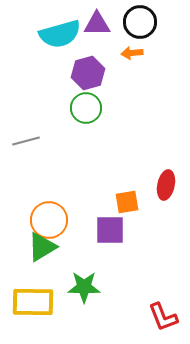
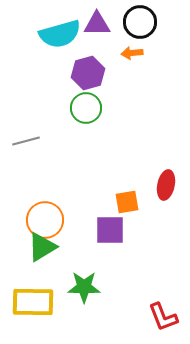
orange circle: moved 4 px left
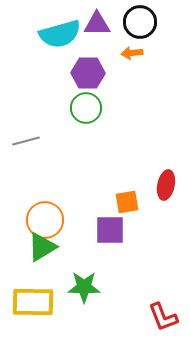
purple hexagon: rotated 16 degrees clockwise
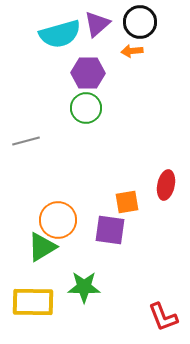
purple triangle: rotated 40 degrees counterclockwise
orange arrow: moved 2 px up
orange circle: moved 13 px right
purple square: rotated 8 degrees clockwise
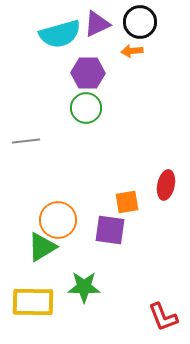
purple triangle: rotated 16 degrees clockwise
gray line: rotated 8 degrees clockwise
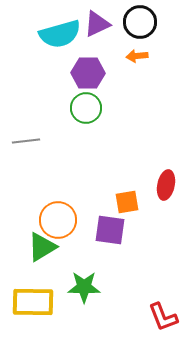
orange arrow: moved 5 px right, 5 px down
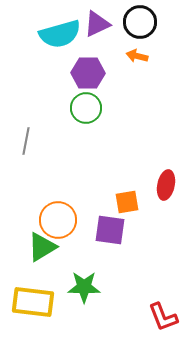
orange arrow: rotated 20 degrees clockwise
gray line: rotated 72 degrees counterclockwise
yellow rectangle: rotated 6 degrees clockwise
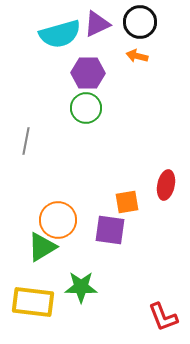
green star: moved 3 px left
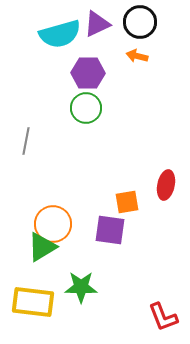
orange circle: moved 5 px left, 4 px down
